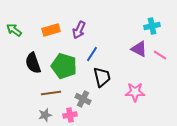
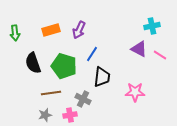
green arrow: moved 1 px right, 3 px down; rotated 133 degrees counterclockwise
black trapezoid: rotated 20 degrees clockwise
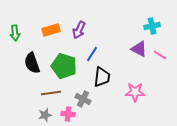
black semicircle: moved 1 px left
pink cross: moved 2 px left, 1 px up; rotated 16 degrees clockwise
